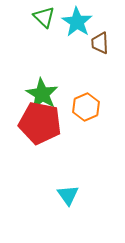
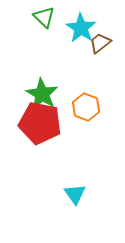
cyan star: moved 4 px right, 6 px down
brown trapezoid: rotated 55 degrees clockwise
orange hexagon: rotated 16 degrees counterclockwise
cyan triangle: moved 7 px right, 1 px up
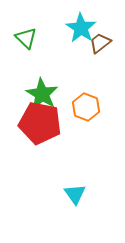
green triangle: moved 18 px left, 21 px down
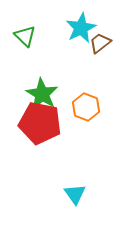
cyan star: rotated 12 degrees clockwise
green triangle: moved 1 px left, 2 px up
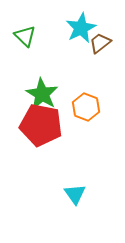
red pentagon: moved 1 px right, 2 px down
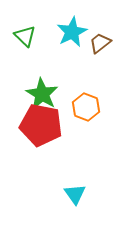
cyan star: moved 9 px left, 4 px down
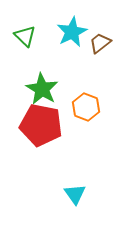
green star: moved 5 px up
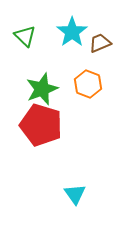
cyan star: rotated 8 degrees counterclockwise
brown trapezoid: rotated 15 degrees clockwise
green star: rotated 20 degrees clockwise
orange hexagon: moved 2 px right, 23 px up
red pentagon: rotated 6 degrees clockwise
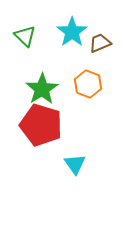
green star: rotated 12 degrees counterclockwise
cyan triangle: moved 30 px up
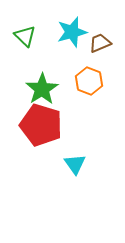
cyan star: rotated 20 degrees clockwise
orange hexagon: moved 1 px right, 3 px up
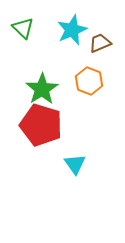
cyan star: moved 2 px up; rotated 8 degrees counterclockwise
green triangle: moved 2 px left, 8 px up
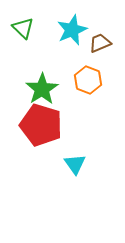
orange hexagon: moved 1 px left, 1 px up
